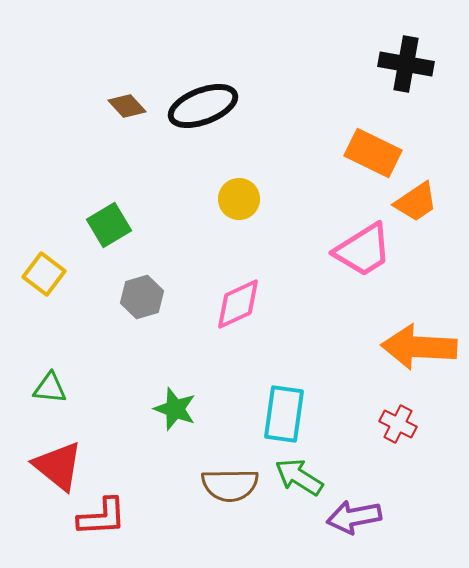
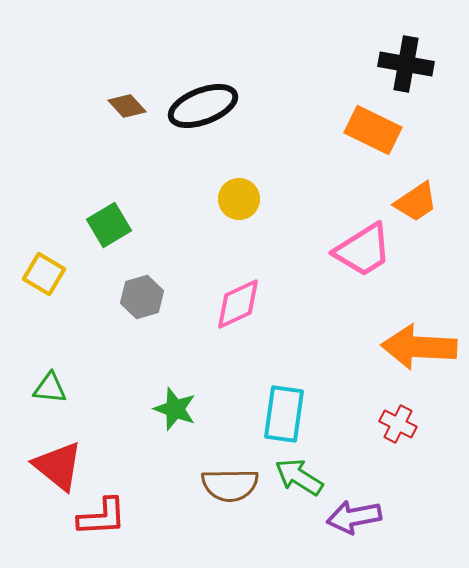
orange rectangle: moved 23 px up
yellow square: rotated 6 degrees counterclockwise
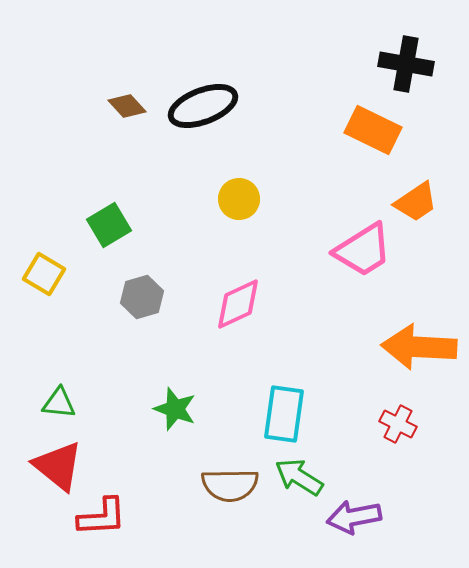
green triangle: moved 9 px right, 15 px down
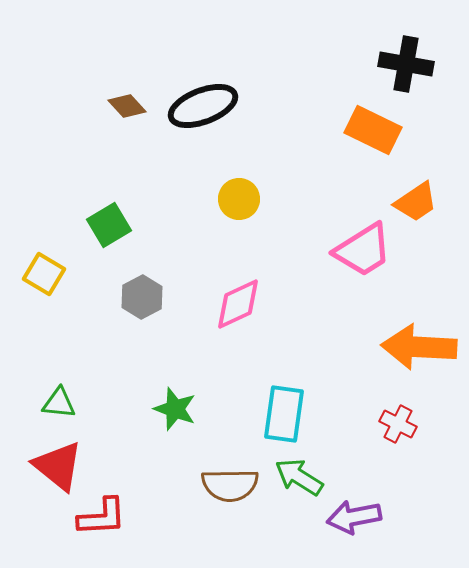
gray hexagon: rotated 12 degrees counterclockwise
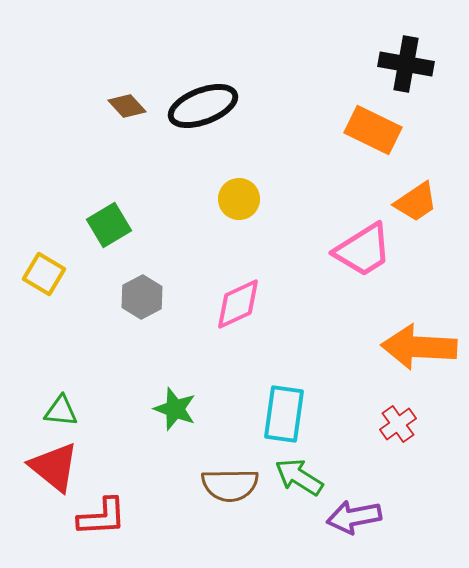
green triangle: moved 2 px right, 8 px down
red cross: rotated 27 degrees clockwise
red triangle: moved 4 px left, 1 px down
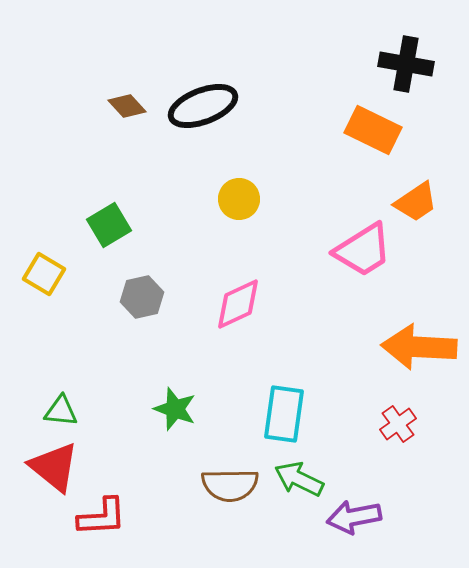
gray hexagon: rotated 15 degrees clockwise
green arrow: moved 2 px down; rotated 6 degrees counterclockwise
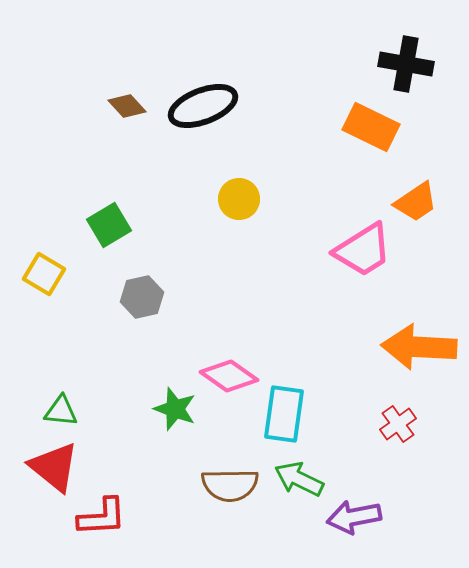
orange rectangle: moved 2 px left, 3 px up
pink diamond: moved 9 px left, 72 px down; rotated 60 degrees clockwise
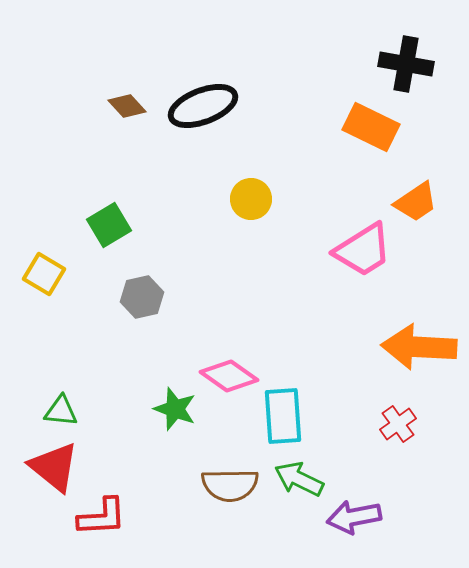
yellow circle: moved 12 px right
cyan rectangle: moved 1 px left, 2 px down; rotated 12 degrees counterclockwise
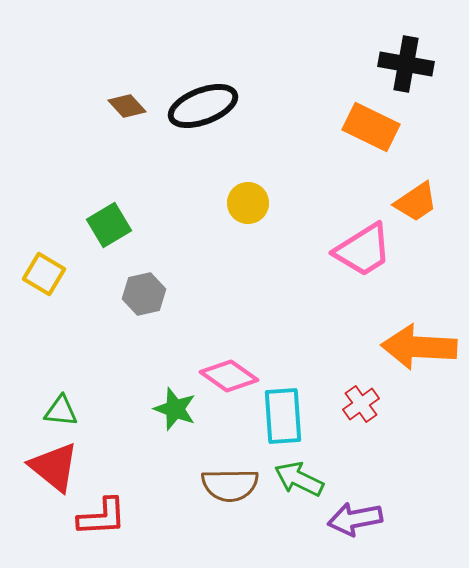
yellow circle: moved 3 px left, 4 px down
gray hexagon: moved 2 px right, 3 px up
red cross: moved 37 px left, 20 px up
purple arrow: moved 1 px right, 2 px down
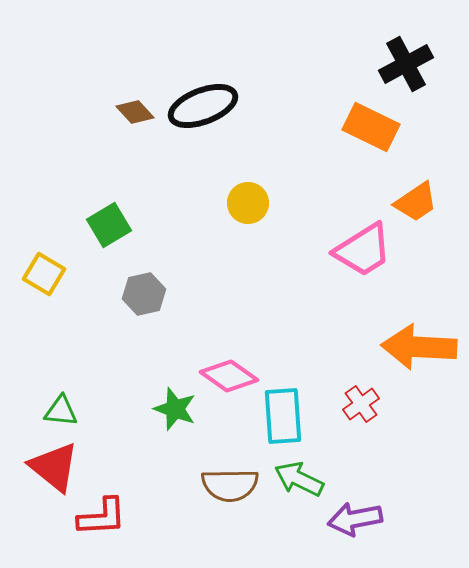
black cross: rotated 38 degrees counterclockwise
brown diamond: moved 8 px right, 6 px down
